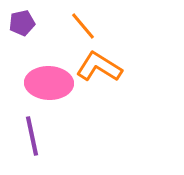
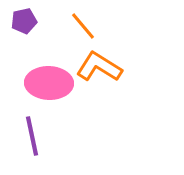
purple pentagon: moved 2 px right, 2 px up
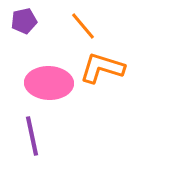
orange L-shape: moved 3 px right, 1 px down; rotated 15 degrees counterclockwise
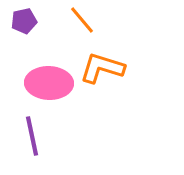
orange line: moved 1 px left, 6 px up
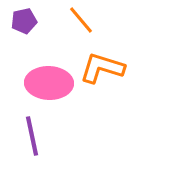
orange line: moved 1 px left
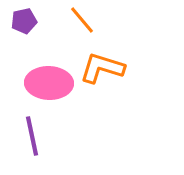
orange line: moved 1 px right
